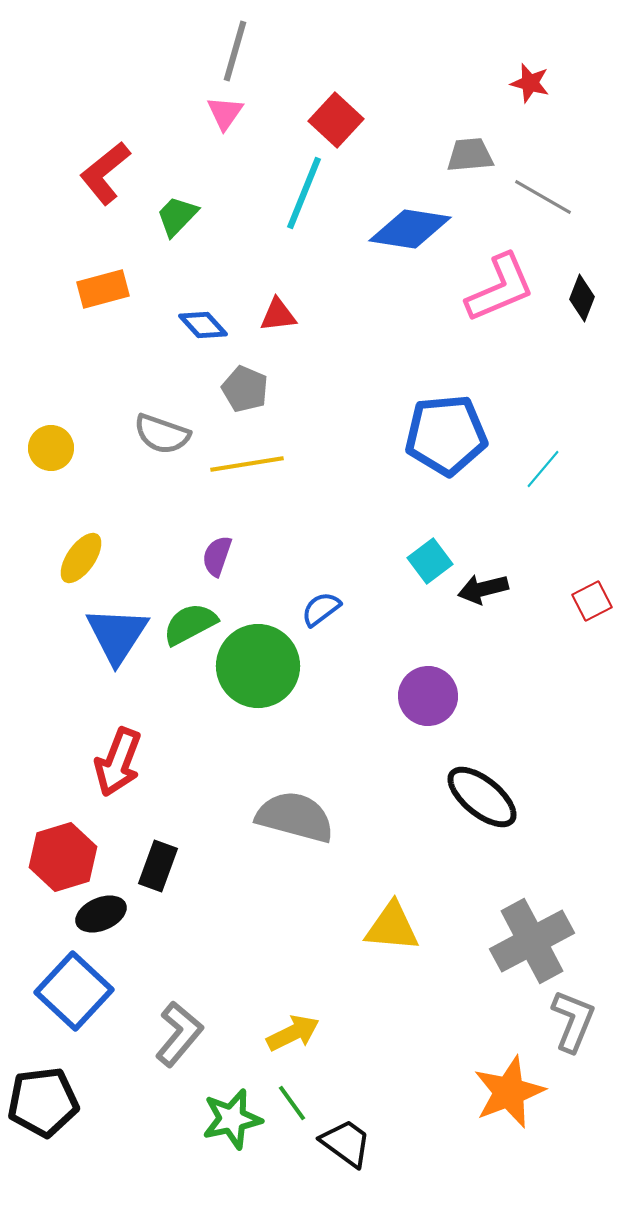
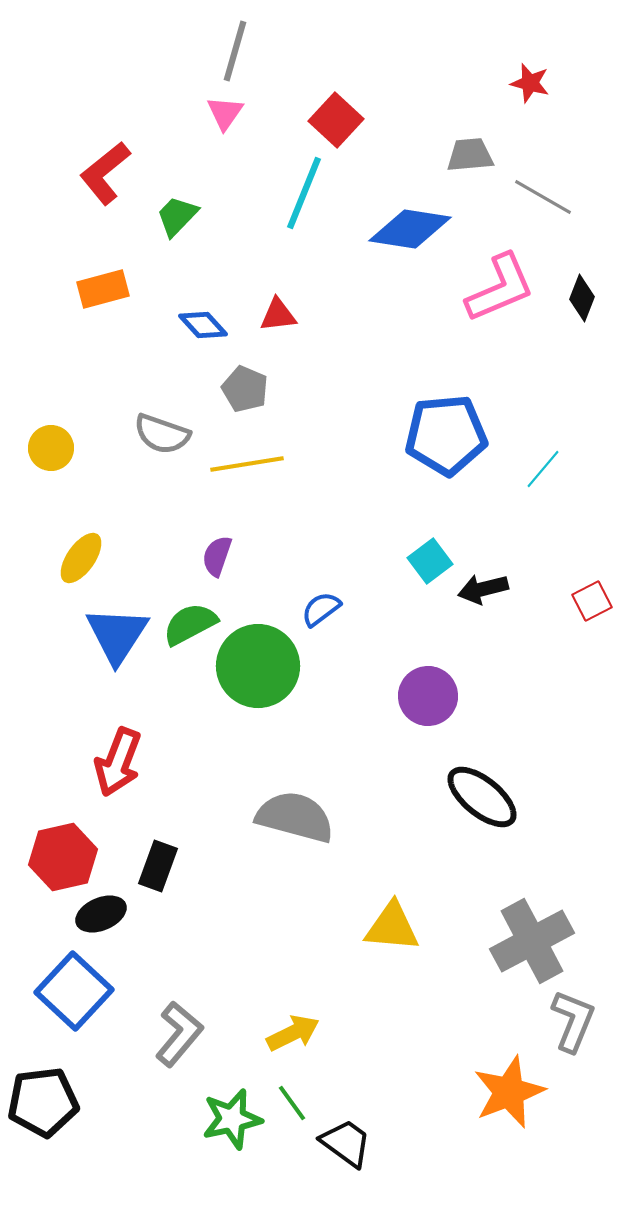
red hexagon at (63, 857): rotated 4 degrees clockwise
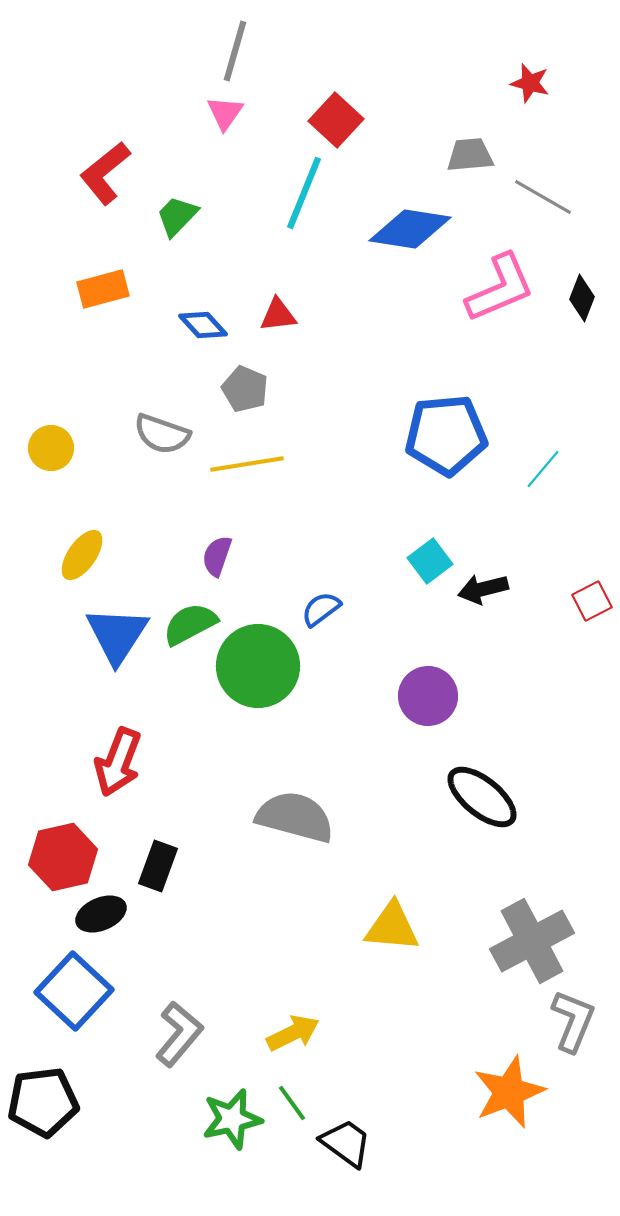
yellow ellipse at (81, 558): moved 1 px right, 3 px up
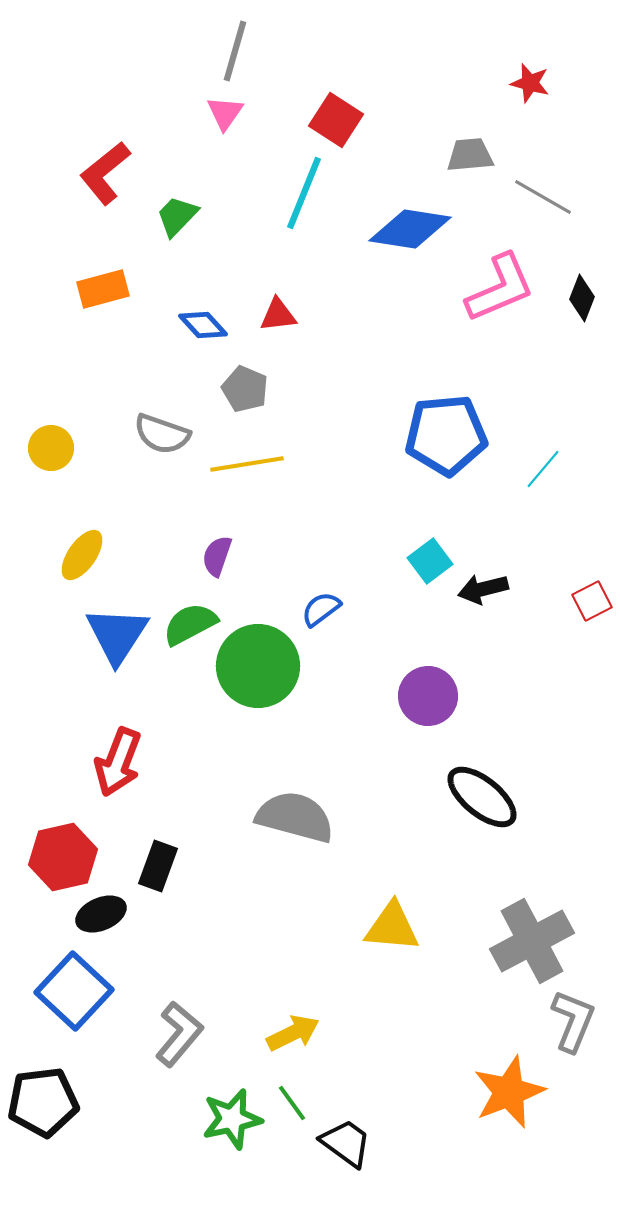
red square at (336, 120): rotated 10 degrees counterclockwise
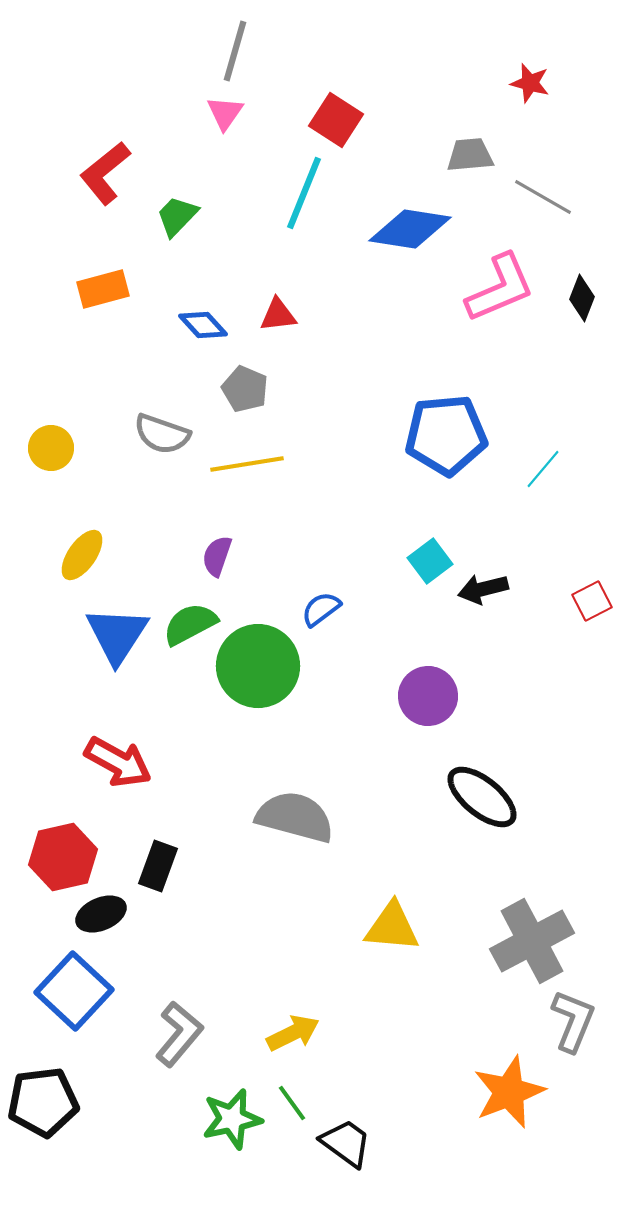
red arrow at (118, 762): rotated 82 degrees counterclockwise
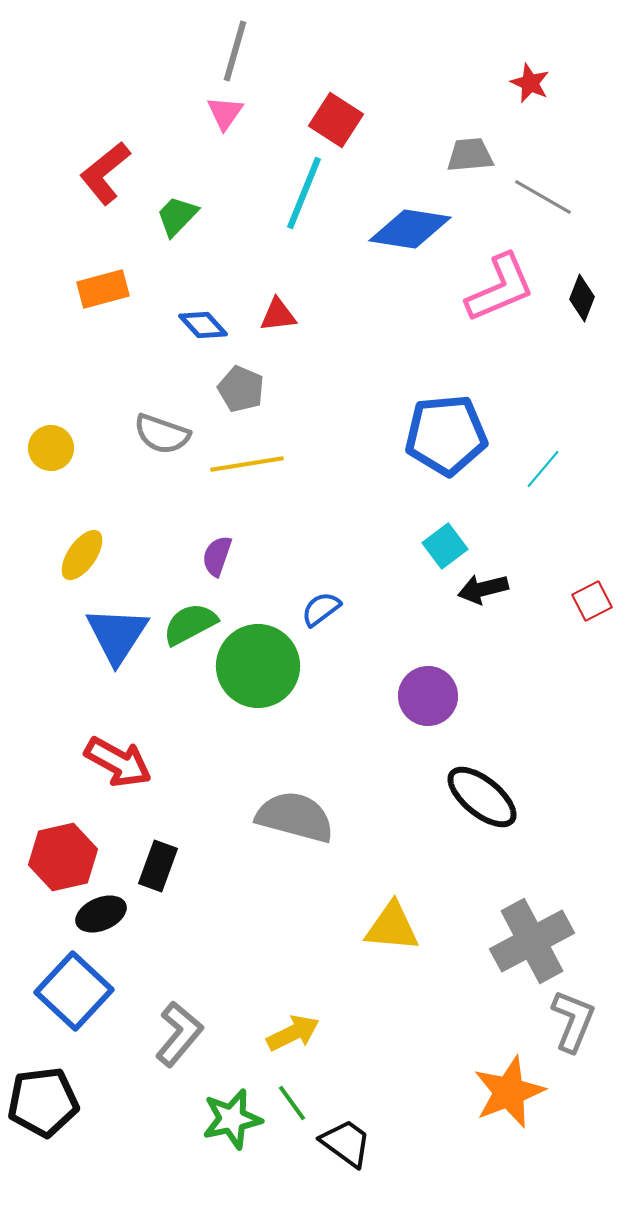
red star at (530, 83): rotated 9 degrees clockwise
gray pentagon at (245, 389): moved 4 px left
cyan square at (430, 561): moved 15 px right, 15 px up
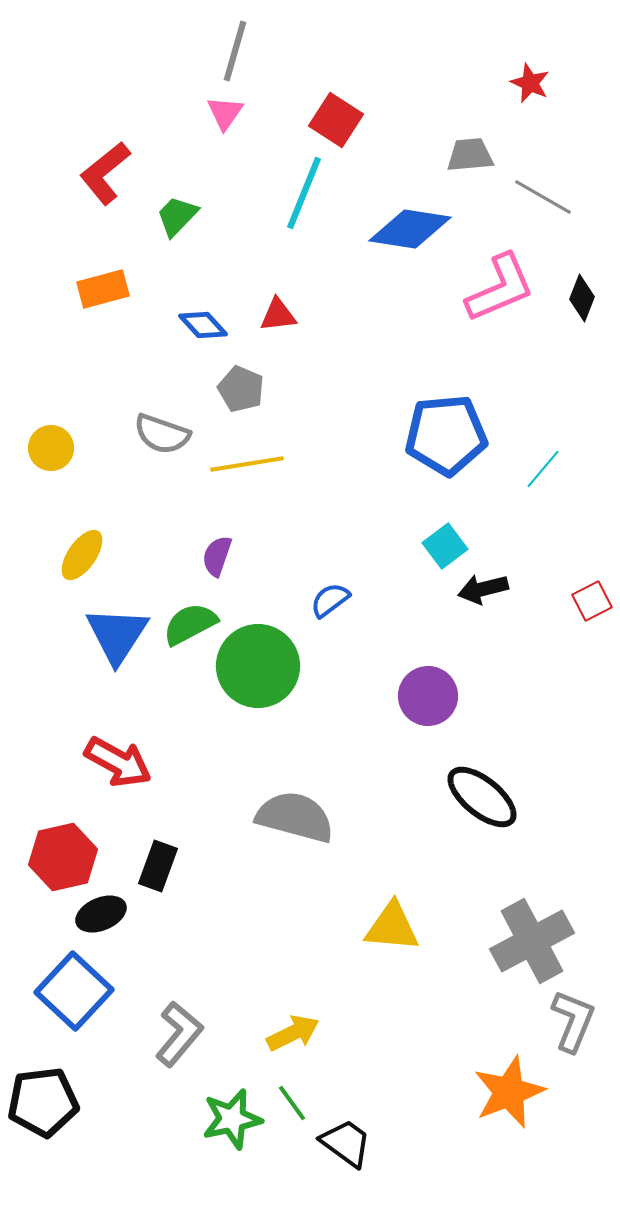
blue semicircle at (321, 609): moved 9 px right, 9 px up
